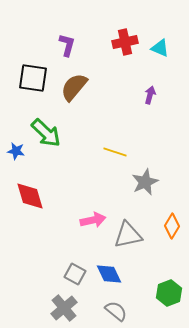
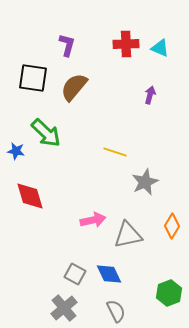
red cross: moved 1 px right, 2 px down; rotated 10 degrees clockwise
gray semicircle: rotated 25 degrees clockwise
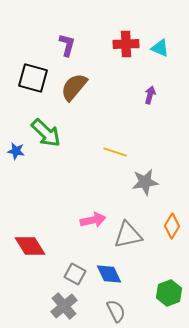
black square: rotated 8 degrees clockwise
gray star: rotated 16 degrees clockwise
red diamond: moved 50 px down; rotated 16 degrees counterclockwise
gray cross: moved 2 px up
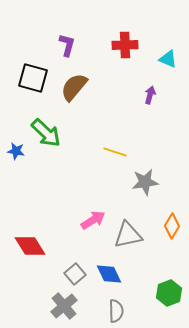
red cross: moved 1 px left, 1 px down
cyan triangle: moved 8 px right, 11 px down
pink arrow: rotated 20 degrees counterclockwise
gray square: rotated 20 degrees clockwise
gray semicircle: rotated 25 degrees clockwise
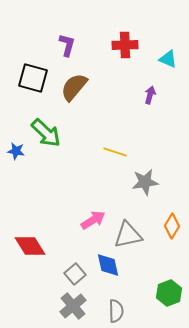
blue diamond: moved 1 px left, 9 px up; rotated 12 degrees clockwise
gray cross: moved 9 px right
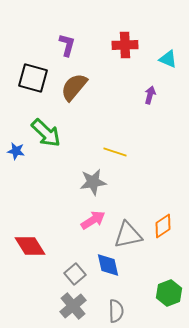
gray star: moved 52 px left
orange diamond: moved 9 px left; rotated 25 degrees clockwise
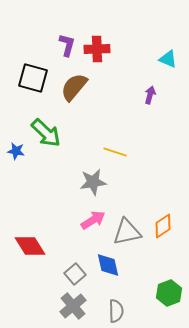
red cross: moved 28 px left, 4 px down
gray triangle: moved 1 px left, 3 px up
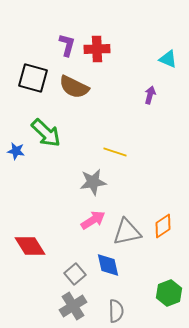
brown semicircle: rotated 104 degrees counterclockwise
gray cross: rotated 8 degrees clockwise
